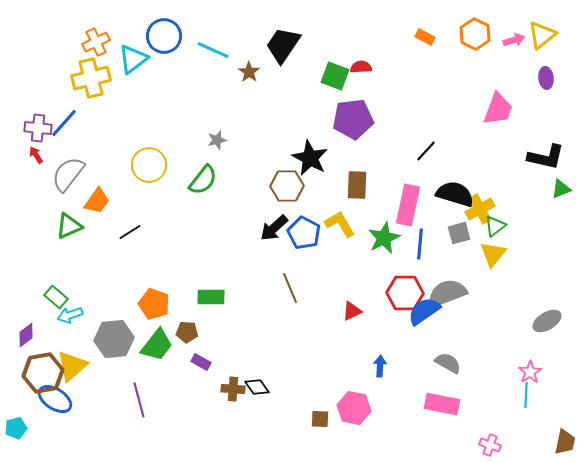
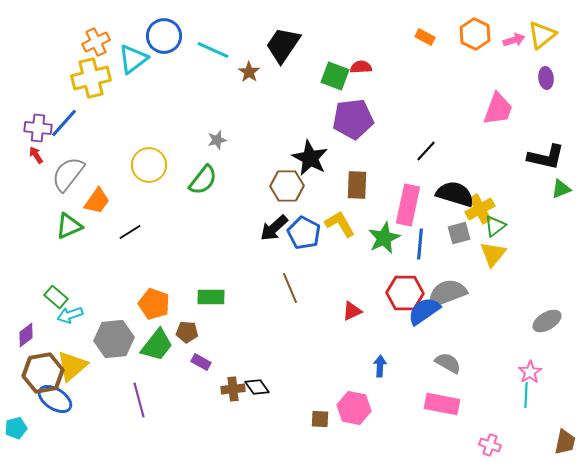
brown cross at (233, 389): rotated 10 degrees counterclockwise
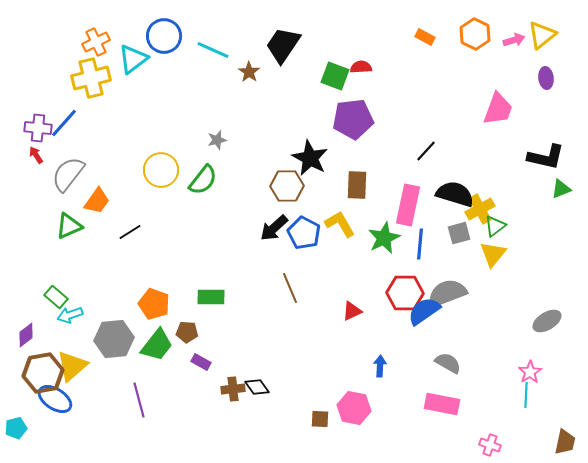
yellow circle at (149, 165): moved 12 px right, 5 px down
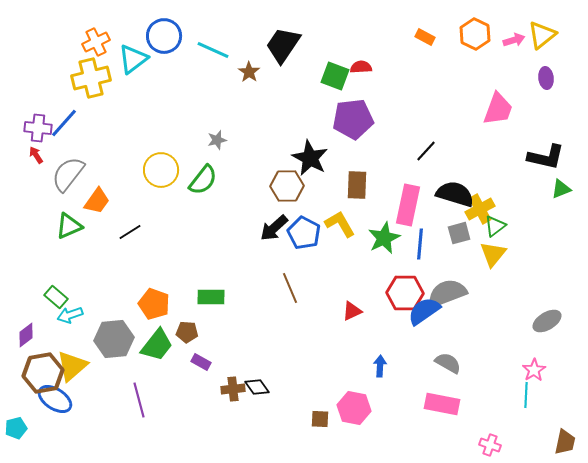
pink star at (530, 372): moved 4 px right, 2 px up
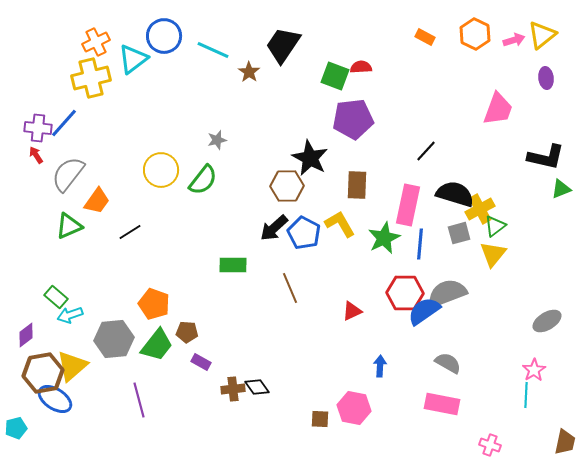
green rectangle at (211, 297): moved 22 px right, 32 px up
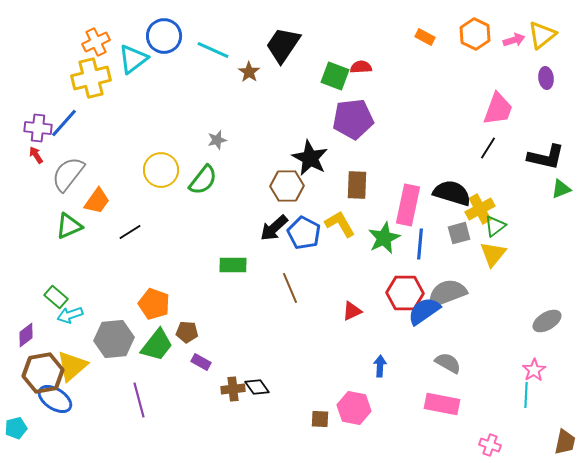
black line at (426, 151): moved 62 px right, 3 px up; rotated 10 degrees counterclockwise
black semicircle at (455, 194): moved 3 px left, 1 px up
